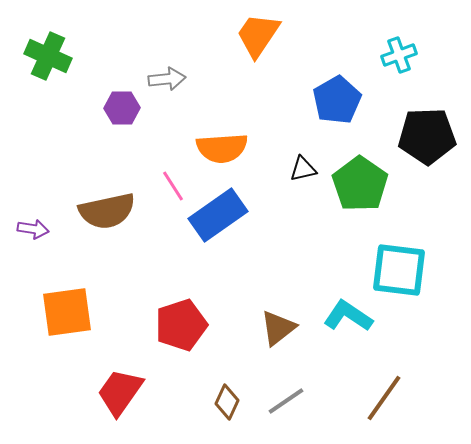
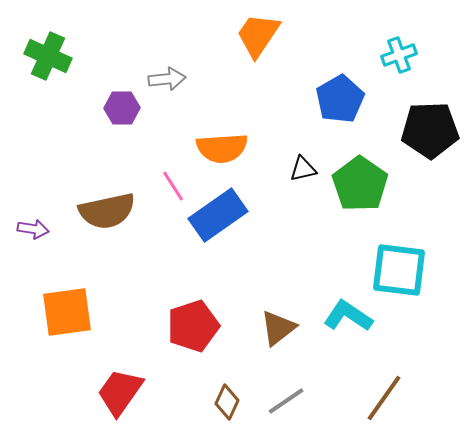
blue pentagon: moved 3 px right, 1 px up
black pentagon: moved 3 px right, 6 px up
red pentagon: moved 12 px right, 1 px down
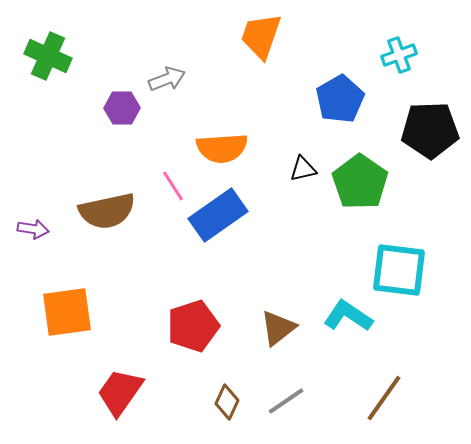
orange trapezoid: moved 3 px right, 1 px down; rotated 15 degrees counterclockwise
gray arrow: rotated 15 degrees counterclockwise
green pentagon: moved 2 px up
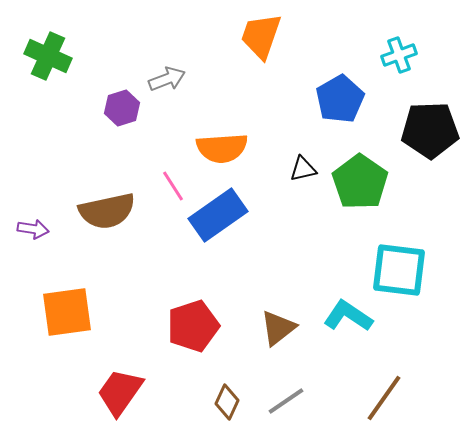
purple hexagon: rotated 16 degrees counterclockwise
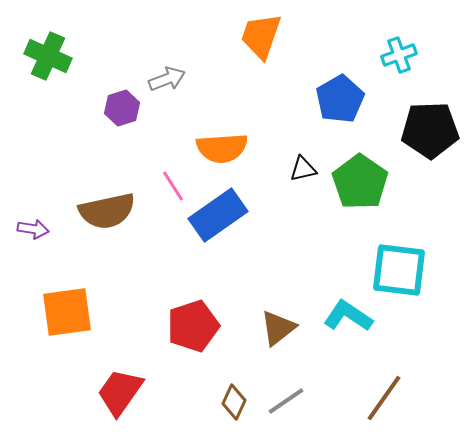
brown diamond: moved 7 px right
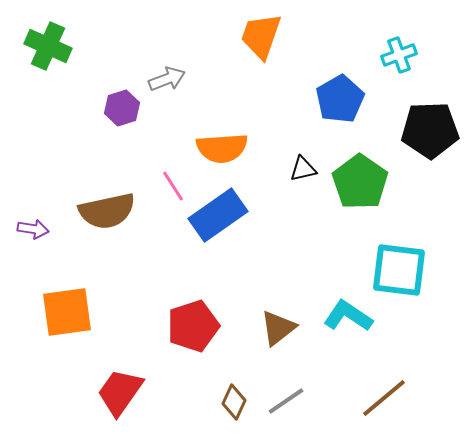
green cross: moved 10 px up
brown line: rotated 15 degrees clockwise
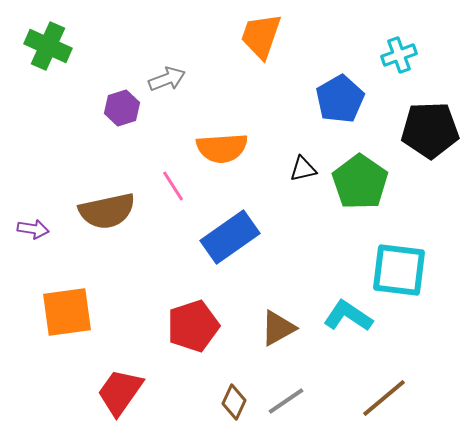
blue rectangle: moved 12 px right, 22 px down
brown triangle: rotated 9 degrees clockwise
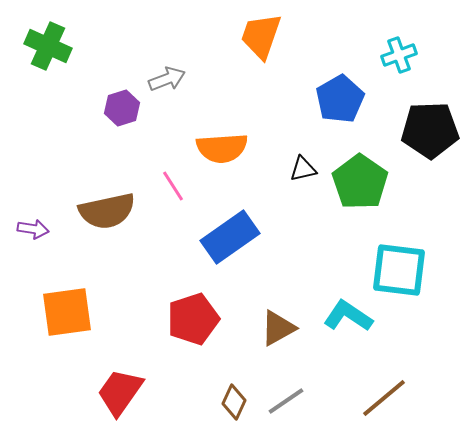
red pentagon: moved 7 px up
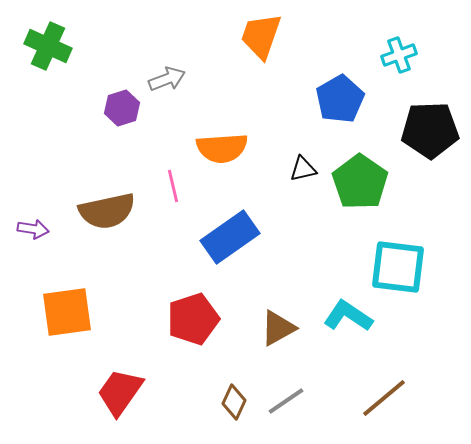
pink line: rotated 20 degrees clockwise
cyan square: moved 1 px left, 3 px up
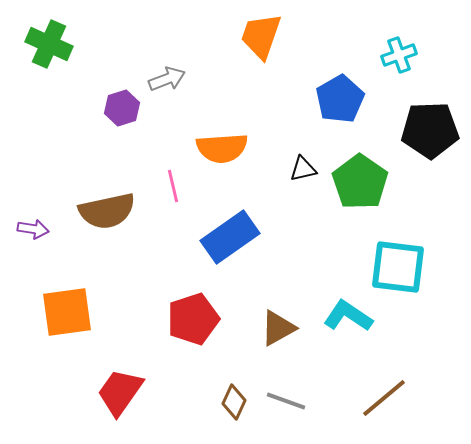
green cross: moved 1 px right, 2 px up
gray line: rotated 54 degrees clockwise
